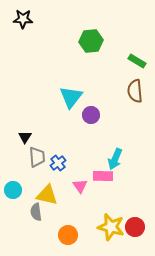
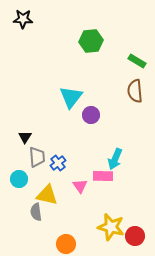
cyan circle: moved 6 px right, 11 px up
red circle: moved 9 px down
orange circle: moved 2 px left, 9 px down
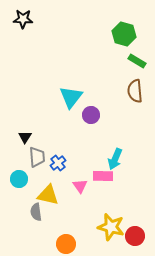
green hexagon: moved 33 px right, 7 px up; rotated 20 degrees clockwise
yellow triangle: moved 1 px right
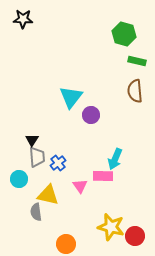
green rectangle: rotated 18 degrees counterclockwise
black triangle: moved 7 px right, 3 px down
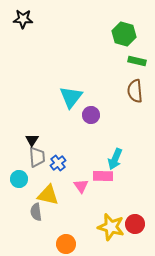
pink triangle: moved 1 px right
red circle: moved 12 px up
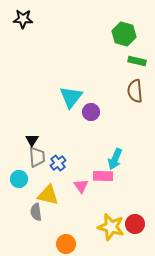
purple circle: moved 3 px up
